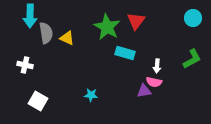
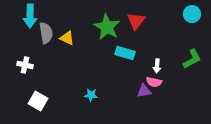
cyan circle: moved 1 px left, 4 px up
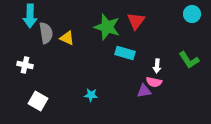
green star: rotated 12 degrees counterclockwise
green L-shape: moved 3 px left, 1 px down; rotated 85 degrees clockwise
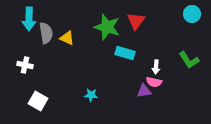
cyan arrow: moved 1 px left, 3 px down
white arrow: moved 1 px left, 1 px down
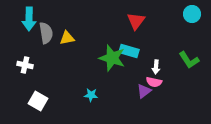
green star: moved 5 px right, 31 px down
yellow triangle: rotated 35 degrees counterclockwise
cyan rectangle: moved 4 px right, 2 px up
purple triangle: rotated 28 degrees counterclockwise
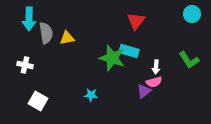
pink semicircle: rotated 28 degrees counterclockwise
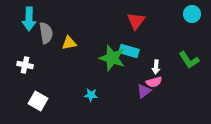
yellow triangle: moved 2 px right, 5 px down
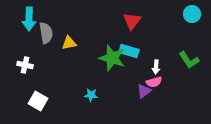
red triangle: moved 4 px left
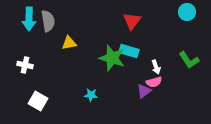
cyan circle: moved 5 px left, 2 px up
gray semicircle: moved 2 px right, 12 px up
white arrow: rotated 24 degrees counterclockwise
